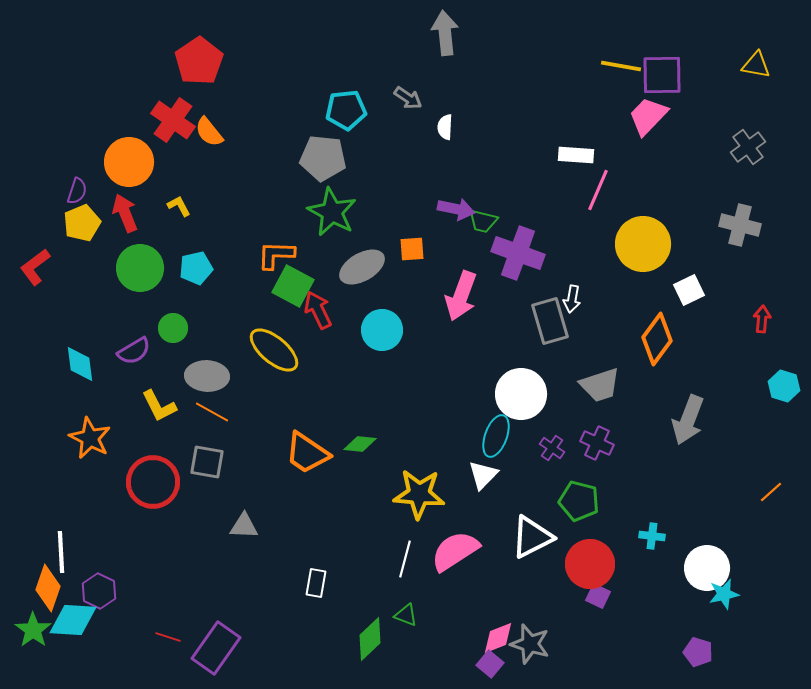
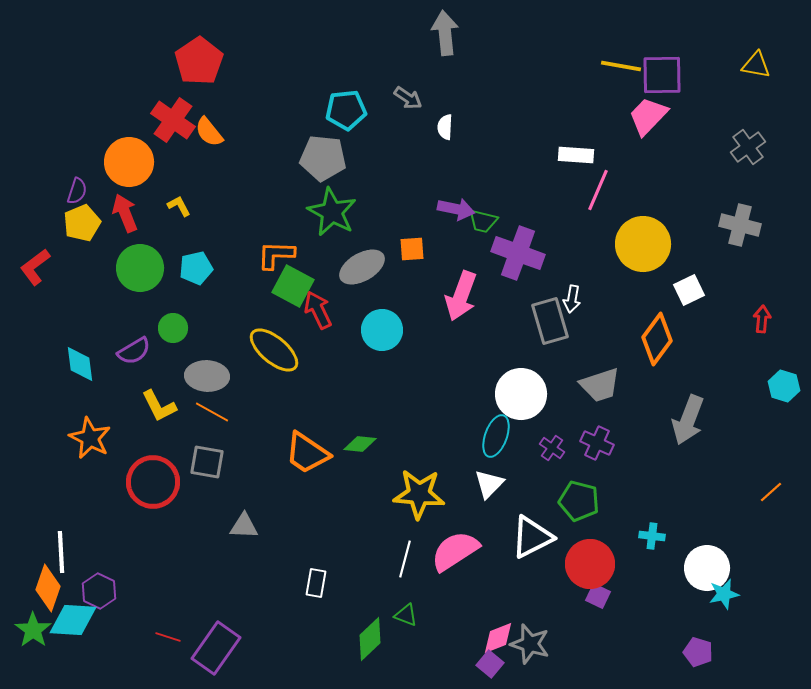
white triangle at (483, 475): moved 6 px right, 9 px down
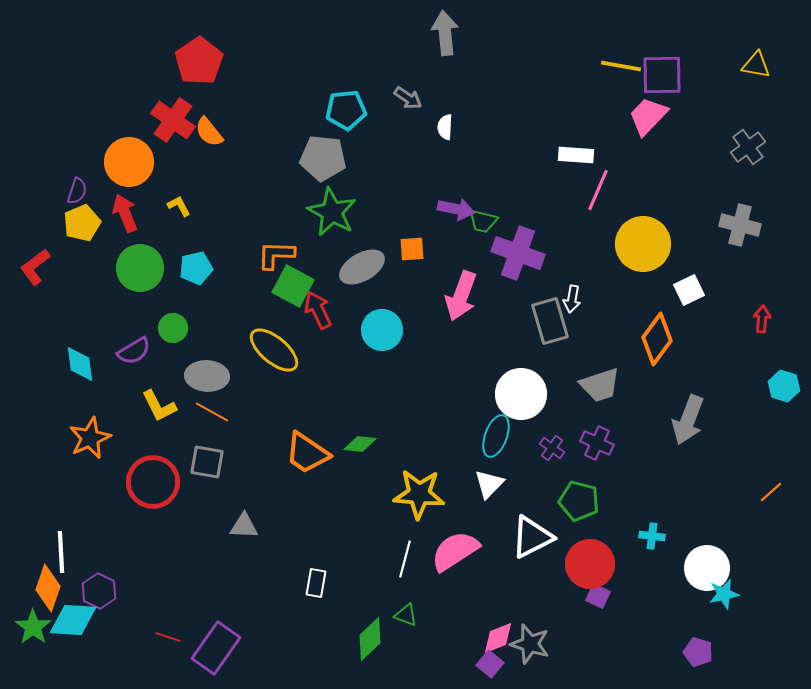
orange star at (90, 438): rotated 21 degrees clockwise
green star at (33, 630): moved 3 px up
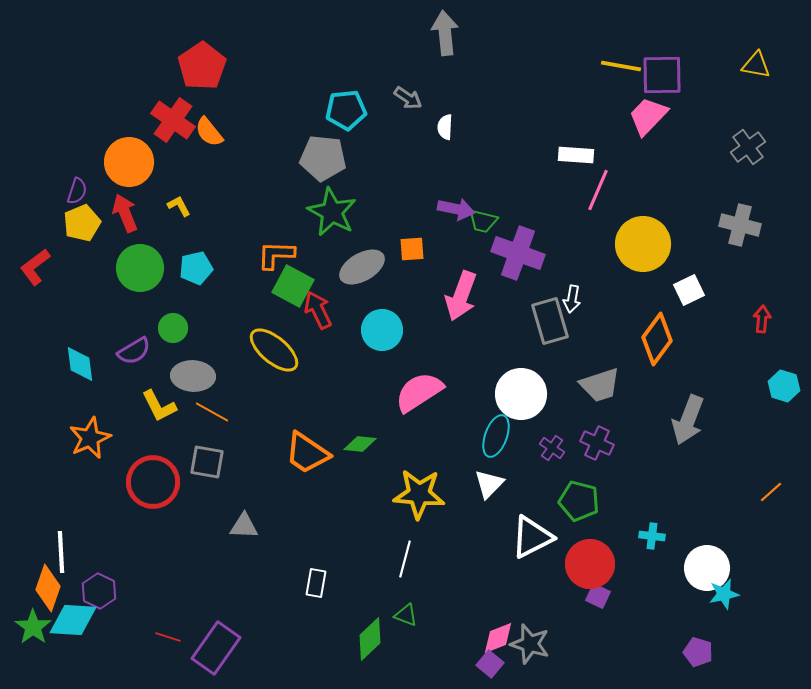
red pentagon at (199, 61): moved 3 px right, 5 px down
gray ellipse at (207, 376): moved 14 px left
pink semicircle at (455, 551): moved 36 px left, 159 px up
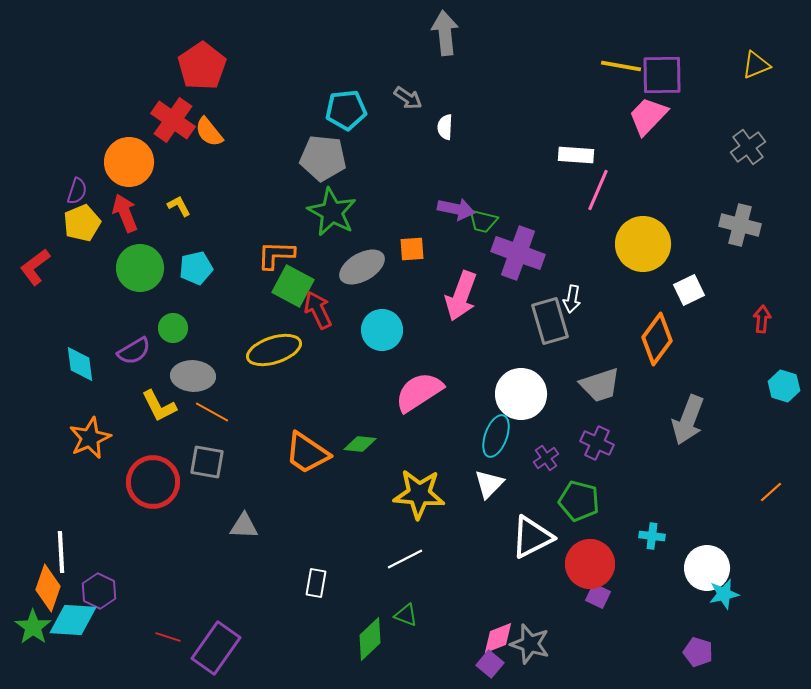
yellow triangle at (756, 65): rotated 32 degrees counterclockwise
yellow ellipse at (274, 350): rotated 58 degrees counterclockwise
purple cross at (552, 448): moved 6 px left, 10 px down; rotated 20 degrees clockwise
white line at (405, 559): rotated 48 degrees clockwise
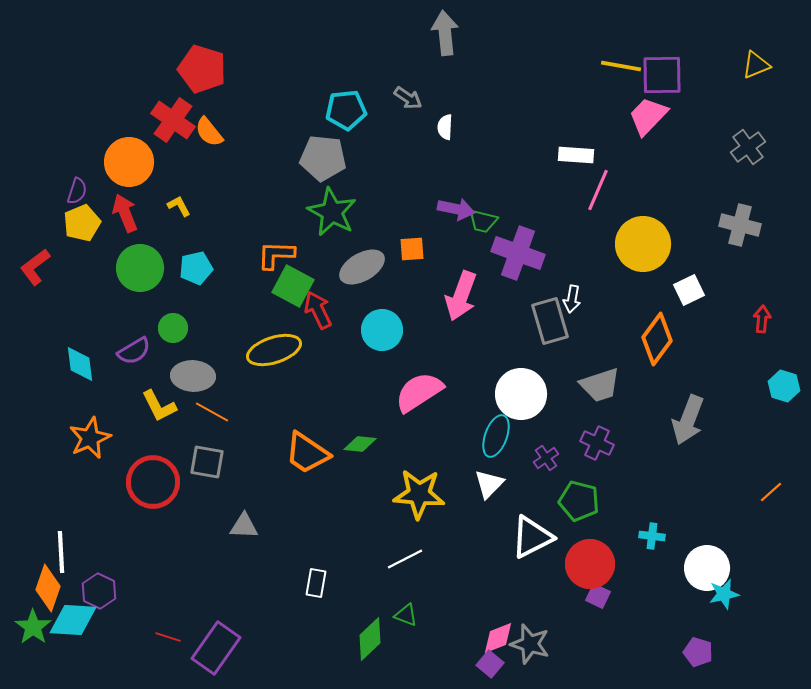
red pentagon at (202, 66): moved 3 px down; rotated 21 degrees counterclockwise
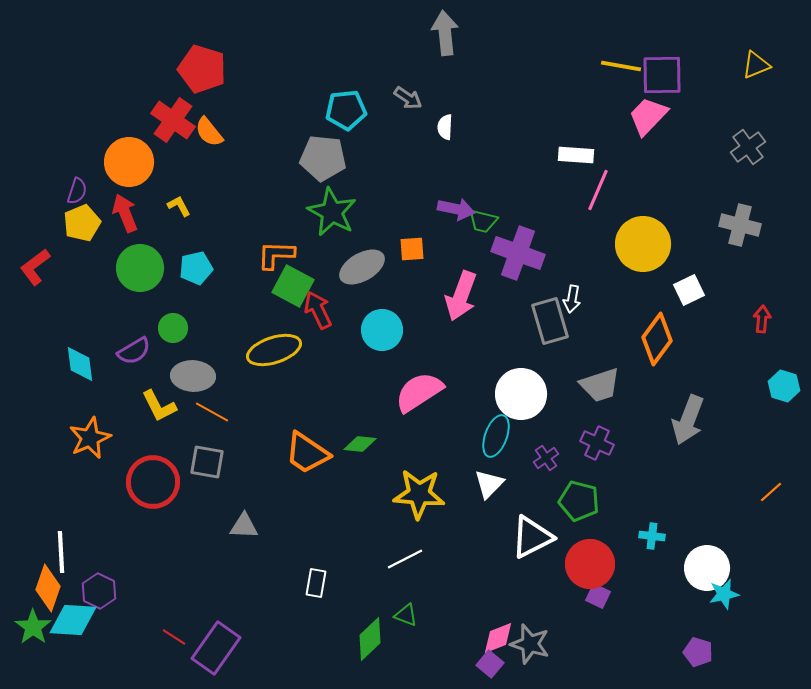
red line at (168, 637): moved 6 px right; rotated 15 degrees clockwise
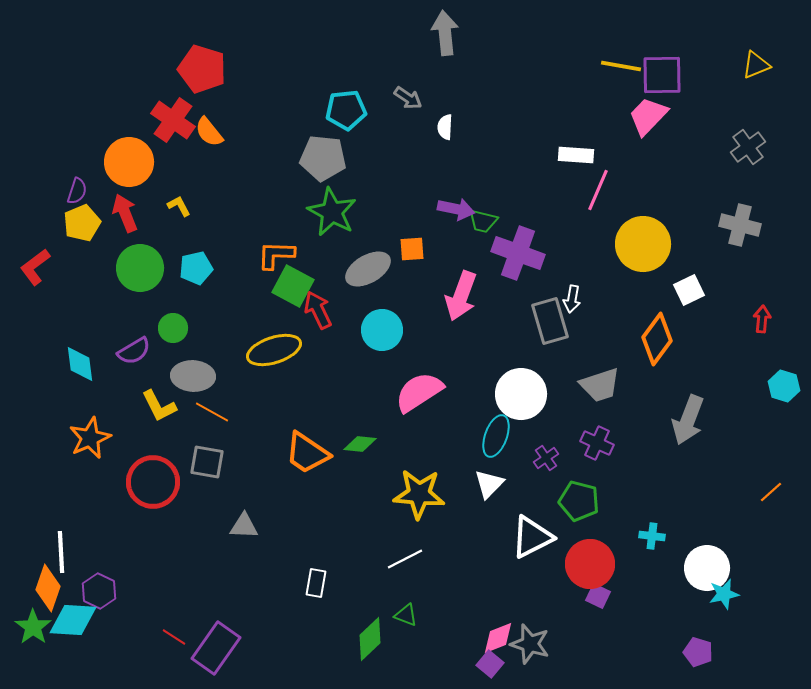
gray ellipse at (362, 267): moved 6 px right, 2 px down
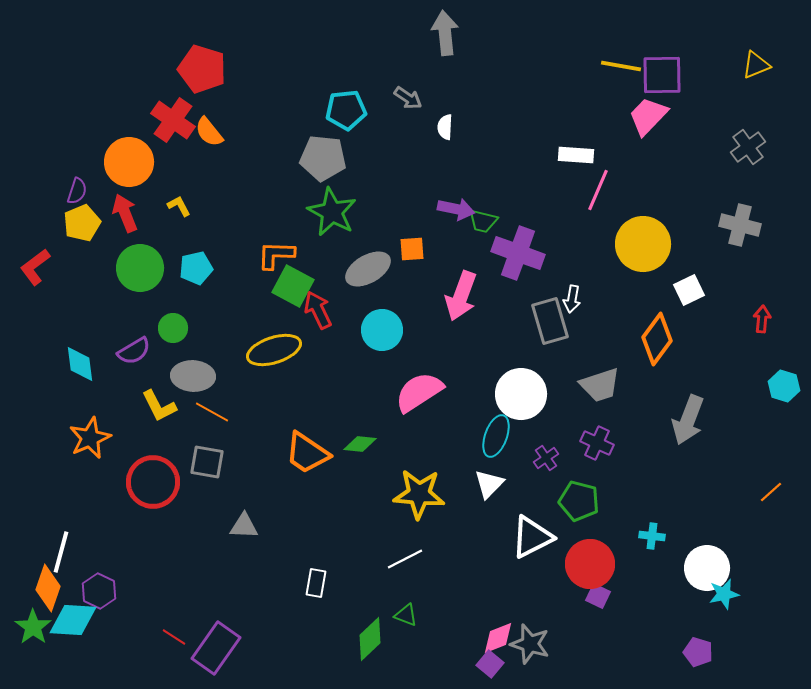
white line at (61, 552): rotated 18 degrees clockwise
